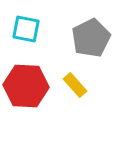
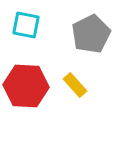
cyan square: moved 4 px up
gray pentagon: moved 4 px up
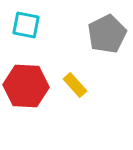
gray pentagon: moved 16 px right
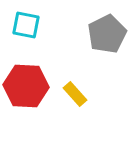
yellow rectangle: moved 9 px down
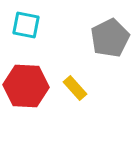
gray pentagon: moved 3 px right, 4 px down
yellow rectangle: moved 6 px up
